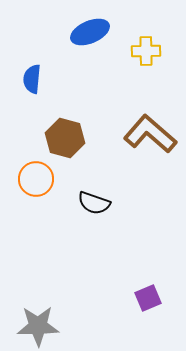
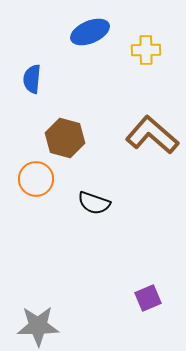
yellow cross: moved 1 px up
brown L-shape: moved 2 px right, 1 px down
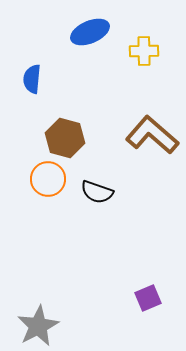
yellow cross: moved 2 px left, 1 px down
orange circle: moved 12 px right
black semicircle: moved 3 px right, 11 px up
gray star: rotated 27 degrees counterclockwise
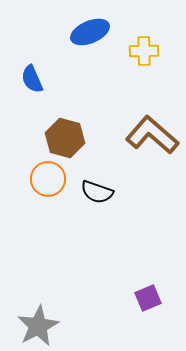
blue semicircle: rotated 28 degrees counterclockwise
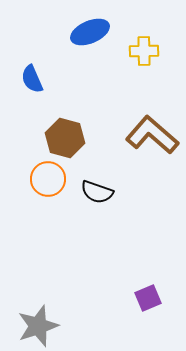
gray star: rotated 9 degrees clockwise
